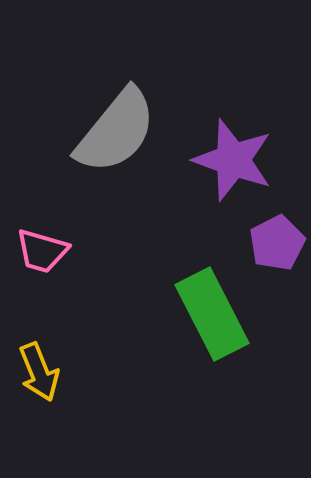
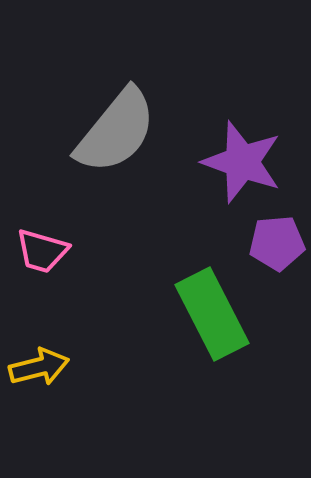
purple star: moved 9 px right, 2 px down
purple pentagon: rotated 22 degrees clockwise
yellow arrow: moved 5 px up; rotated 82 degrees counterclockwise
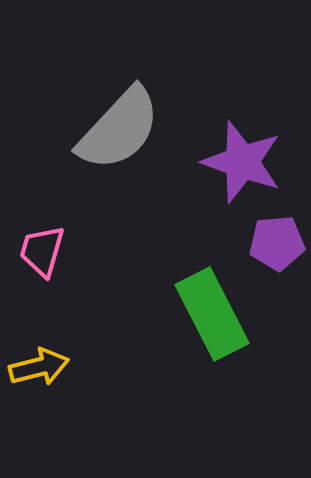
gray semicircle: moved 3 px right, 2 px up; rotated 4 degrees clockwise
pink trapezoid: rotated 90 degrees clockwise
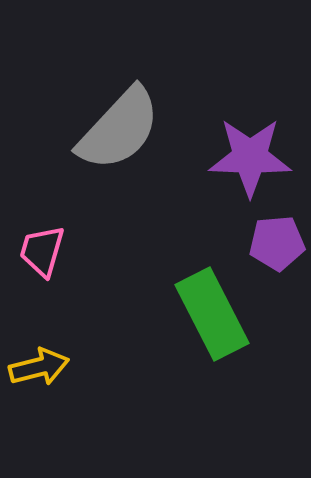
purple star: moved 8 px right, 5 px up; rotated 18 degrees counterclockwise
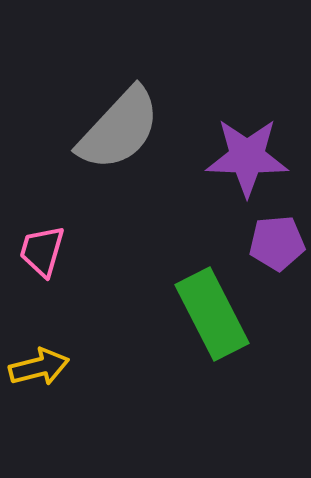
purple star: moved 3 px left
